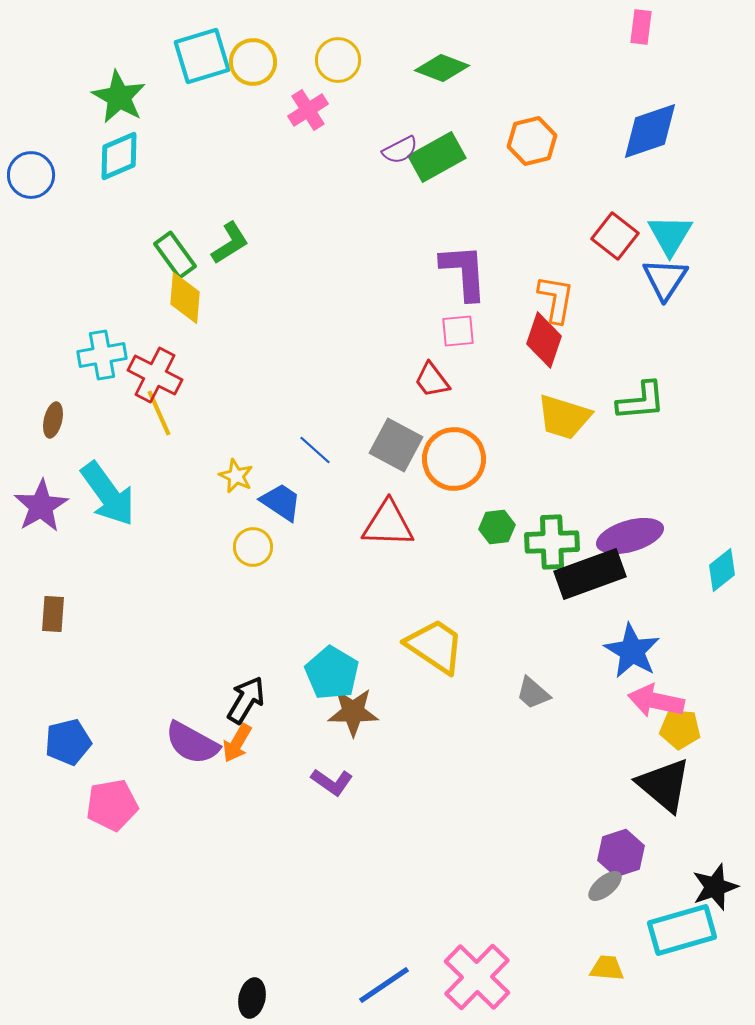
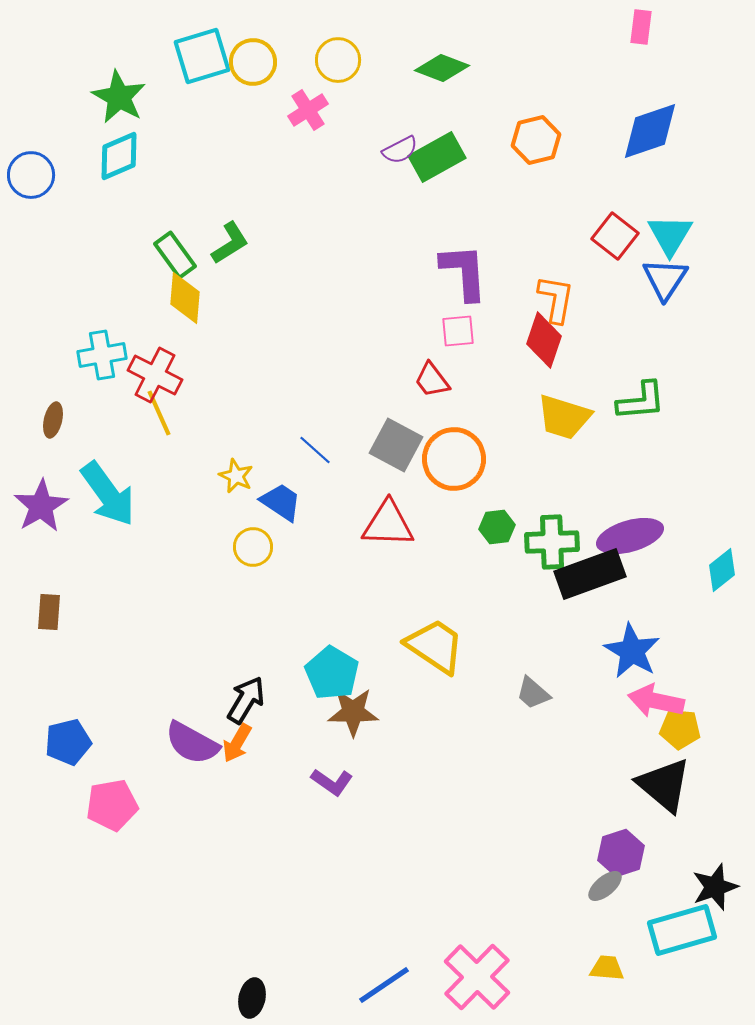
orange hexagon at (532, 141): moved 4 px right, 1 px up
brown rectangle at (53, 614): moved 4 px left, 2 px up
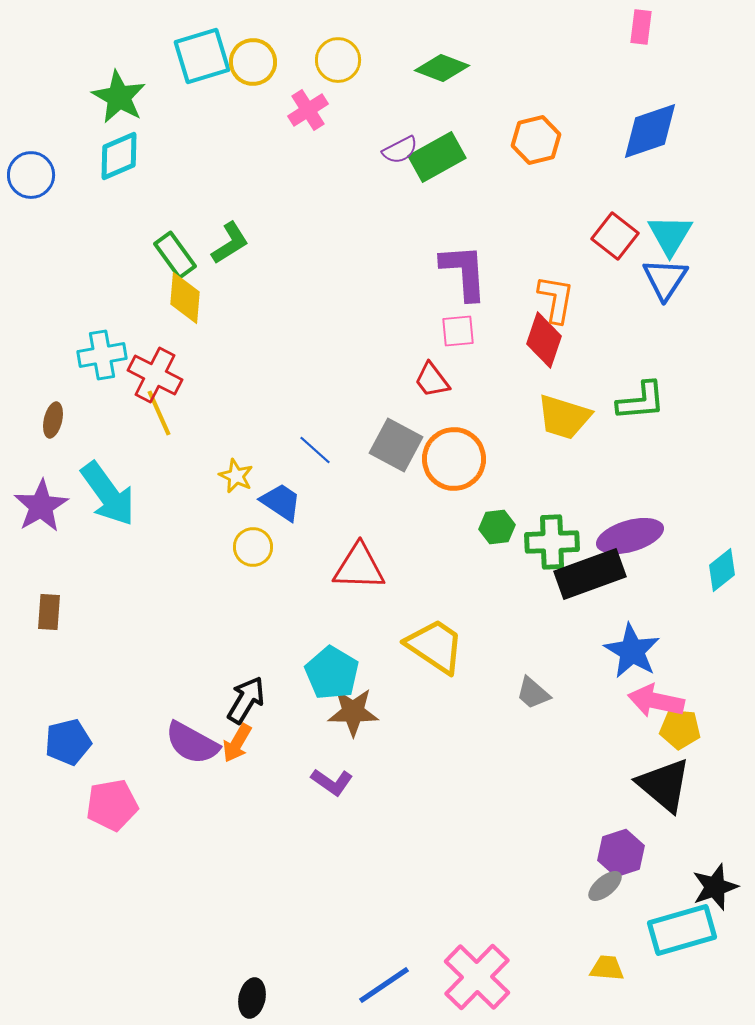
red triangle at (388, 524): moved 29 px left, 43 px down
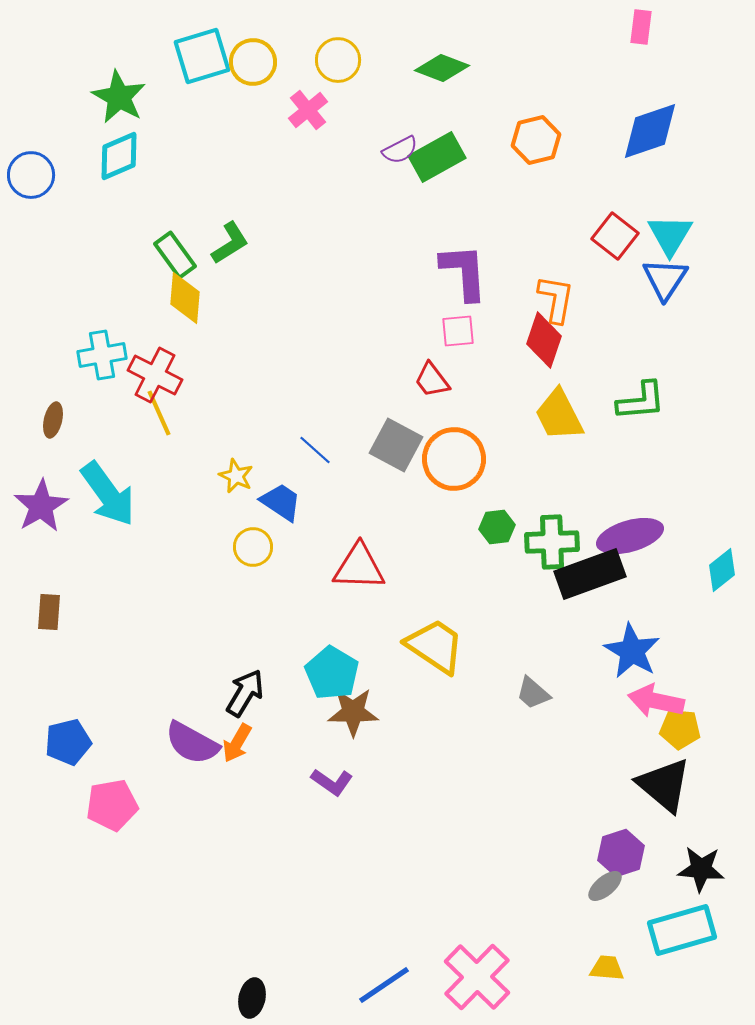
pink cross at (308, 110): rotated 6 degrees counterclockwise
yellow trapezoid at (564, 417): moved 5 px left, 2 px up; rotated 46 degrees clockwise
black arrow at (246, 700): moved 1 px left, 7 px up
black star at (715, 887): moved 14 px left, 18 px up; rotated 24 degrees clockwise
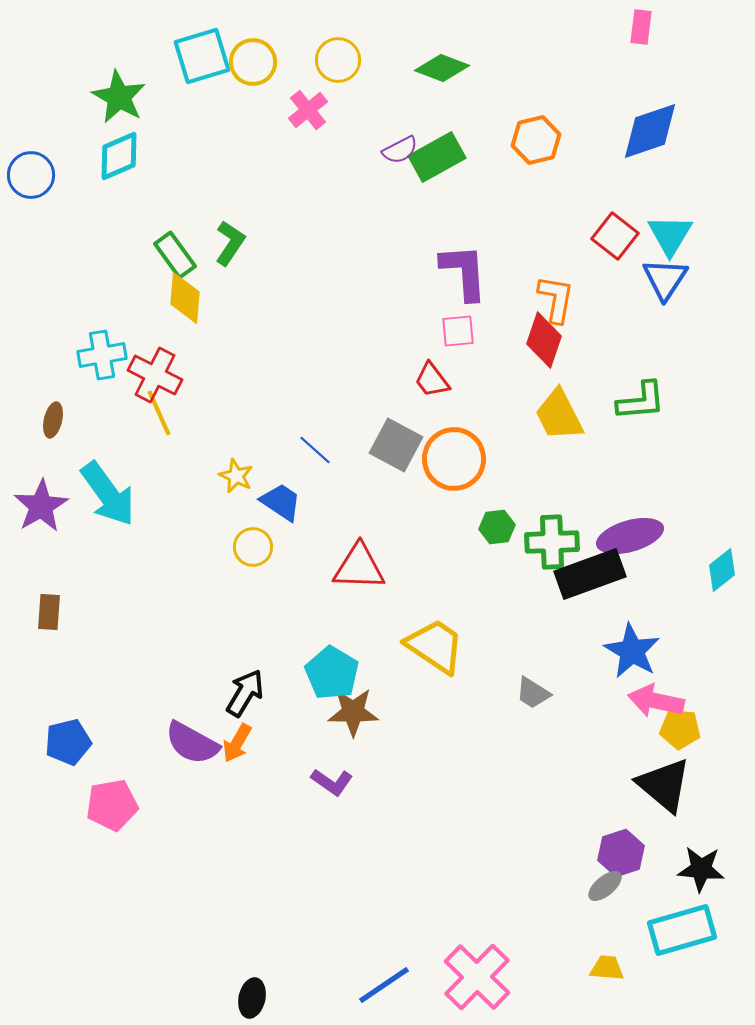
green L-shape at (230, 243): rotated 24 degrees counterclockwise
gray trapezoid at (533, 693): rotated 9 degrees counterclockwise
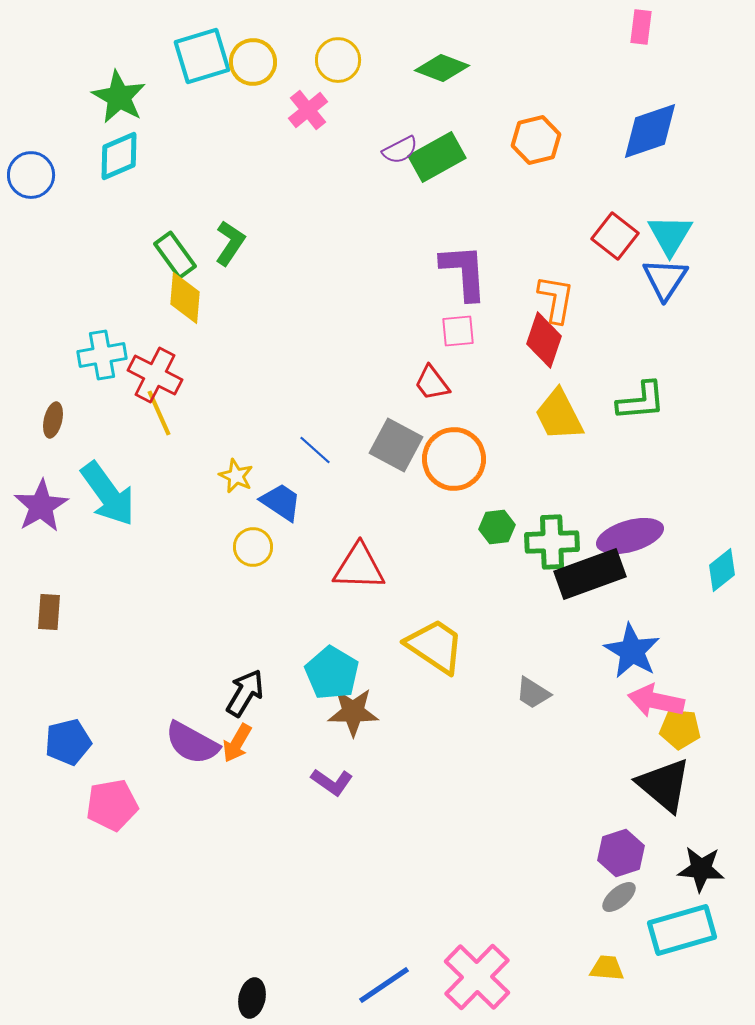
red trapezoid at (432, 380): moved 3 px down
gray ellipse at (605, 886): moved 14 px right, 11 px down
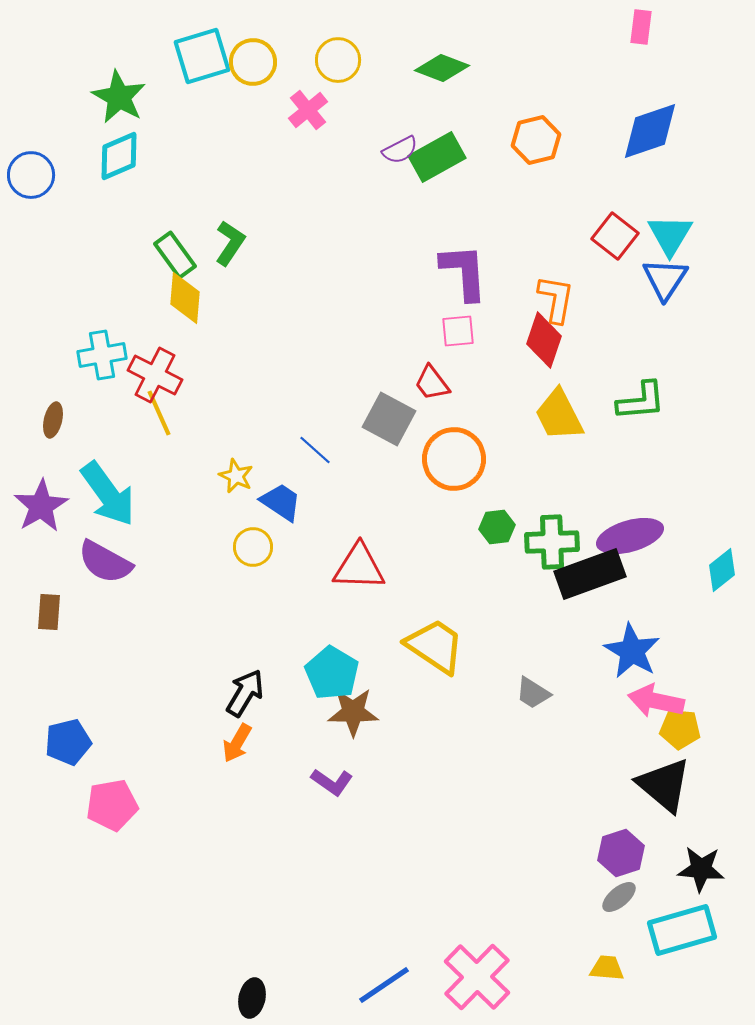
gray square at (396, 445): moved 7 px left, 26 px up
purple semicircle at (192, 743): moved 87 px left, 181 px up
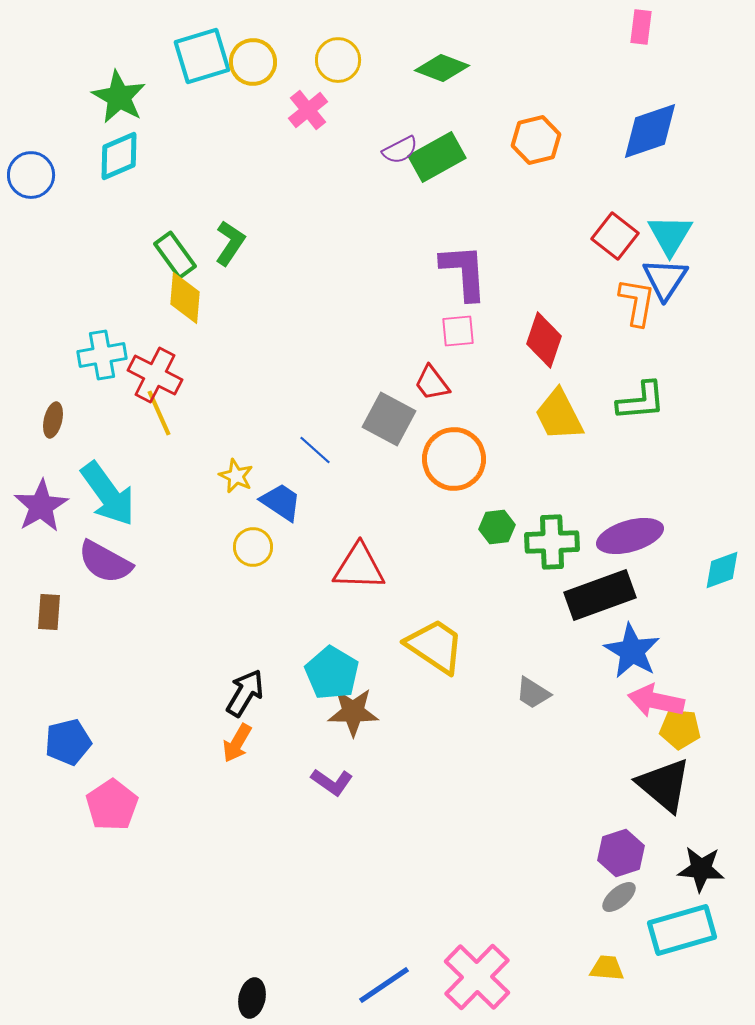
orange L-shape at (556, 299): moved 81 px right, 3 px down
cyan diamond at (722, 570): rotated 18 degrees clockwise
black rectangle at (590, 574): moved 10 px right, 21 px down
pink pentagon at (112, 805): rotated 24 degrees counterclockwise
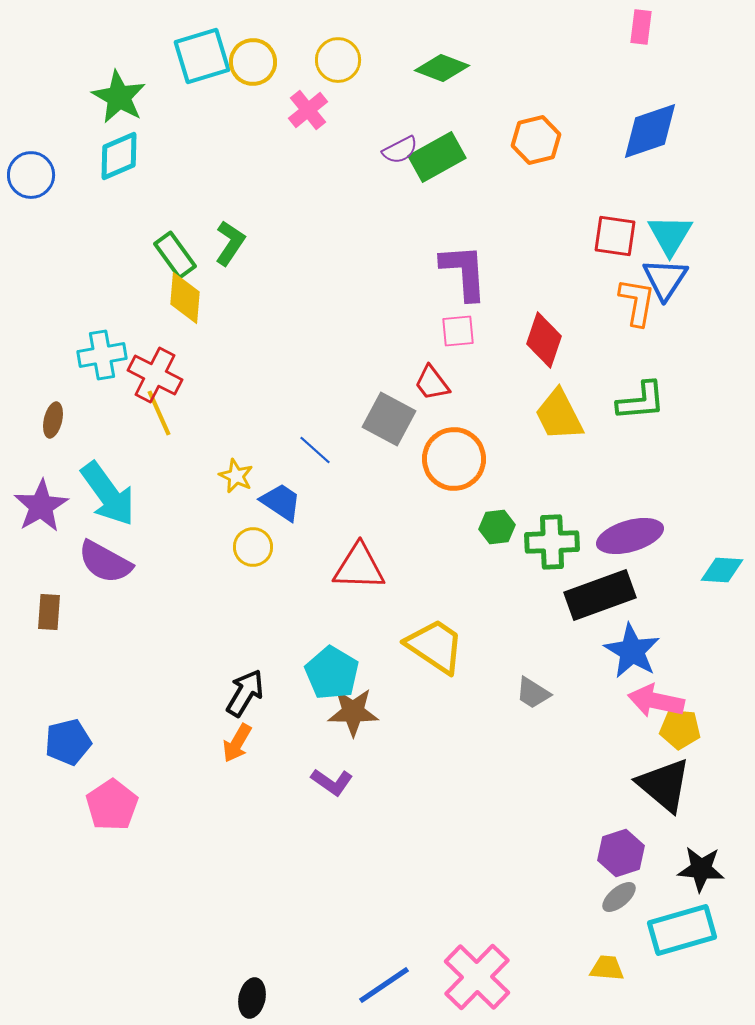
red square at (615, 236): rotated 30 degrees counterclockwise
cyan diamond at (722, 570): rotated 24 degrees clockwise
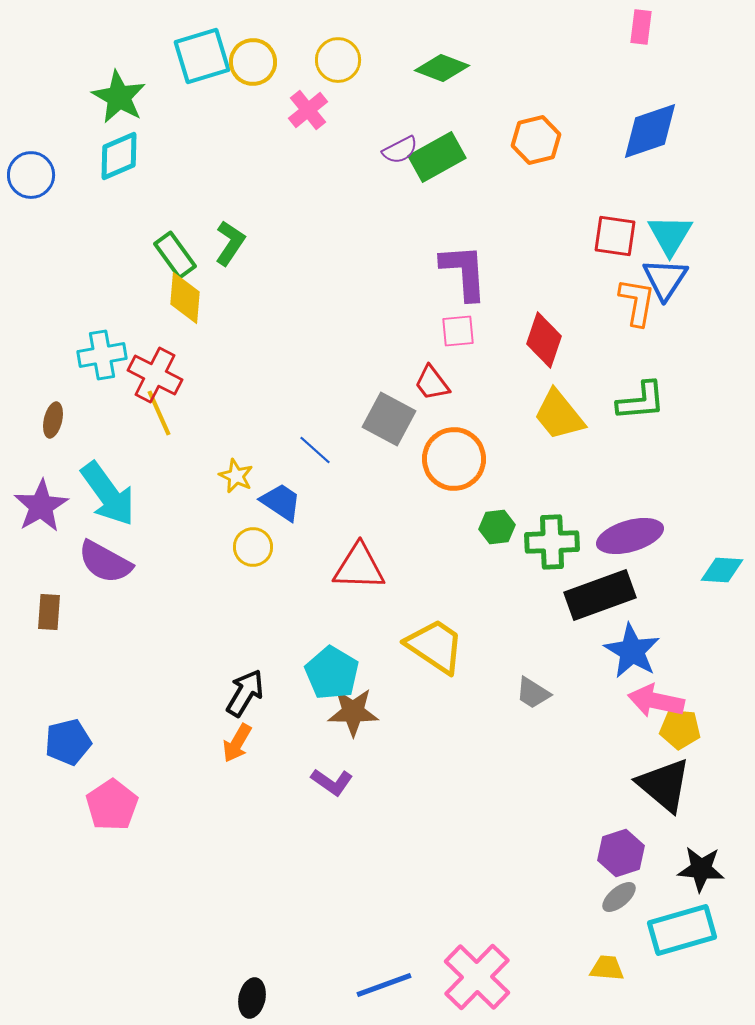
yellow trapezoid at (559, 415): rotated 12 degrees counterclockwise
blue line at (384, 985): rotated 14 degrees clockwise
